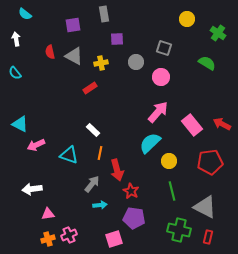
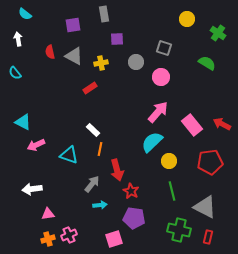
white arrow at (16, 39): moved 2 px right
cyan triangle at (20, 124): moved 3 px right, 2 px up
cyan semicircle at (150, 143): moved 2 px right, 1 px up
orange line at (100, 153): moved 4 px up
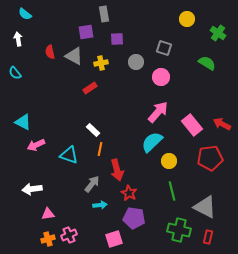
purple square at (73, 25): moved 13 px right, 7 px down
red pentagon at (210, 162): moved 4 px up
red star at (131, 191): moved 2 px left, 2 px down
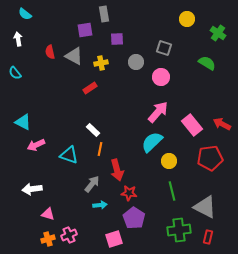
purple square at (86, 32): moved 1 px left, 2 px up
red star at (129, 193): rotated 21 degrees counterclockwise
pink triangle at (48, 214): rotated 24 degrees clockwise
purple pentagon at (134, 218): rotated 25 degrees clockwise
green cross at (179, 230): rotated 20 degrees counterclockwise
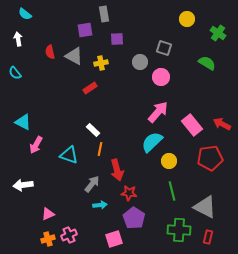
gray circle at (136, 62): moved 4 px right
pink arrow at (36, 145): rotated 36 degrees counterclockwise
white arrow at (32, 189): moved 9 px left, 4 px up
pink triangle at (48, 214): rotated 40 degrees counterclockwise
green cross at (179, 230): rotated 10 degrees clockwise
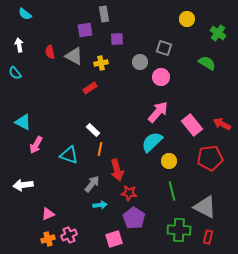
white arrow at (18, 39): moved 1 px right, 6 px down
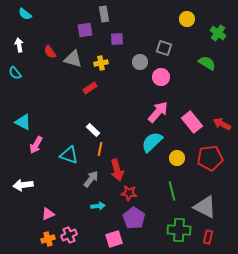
red semicircle at (50, 52): rotated 24 degrees counterclockwise
gray triangle at (74, 56): moved 1 px left, 3 px down; rotated 12 degrees counterclockwise
pink rectangle at (192, 125): moved 3 px up
yellow circle at (169, 161): moved 8 px right, 3 px up
gray arrow at (92, 184): moved 1 px left, 5 px up
cyan arrow at (100, 205): moved 2 px left, 1 px down
